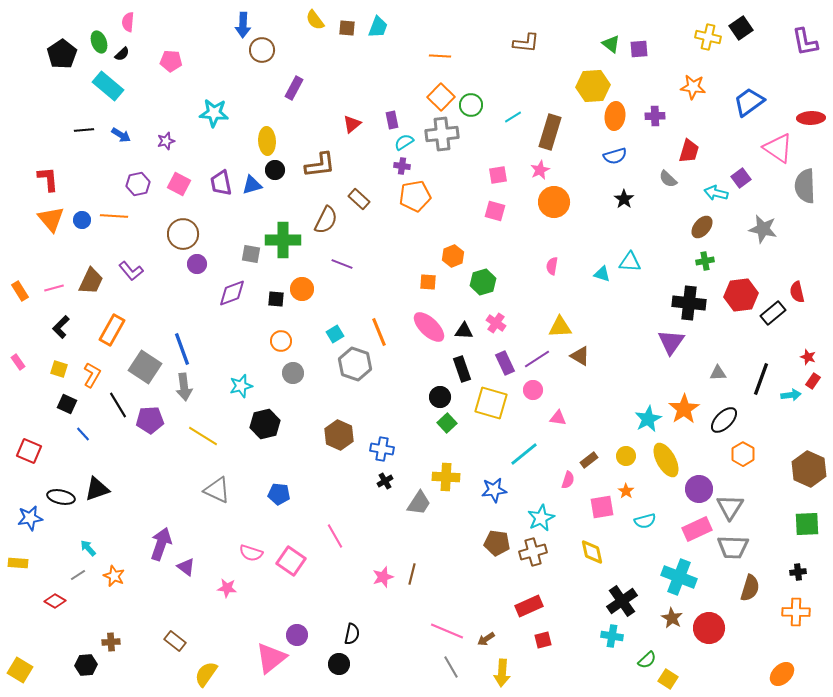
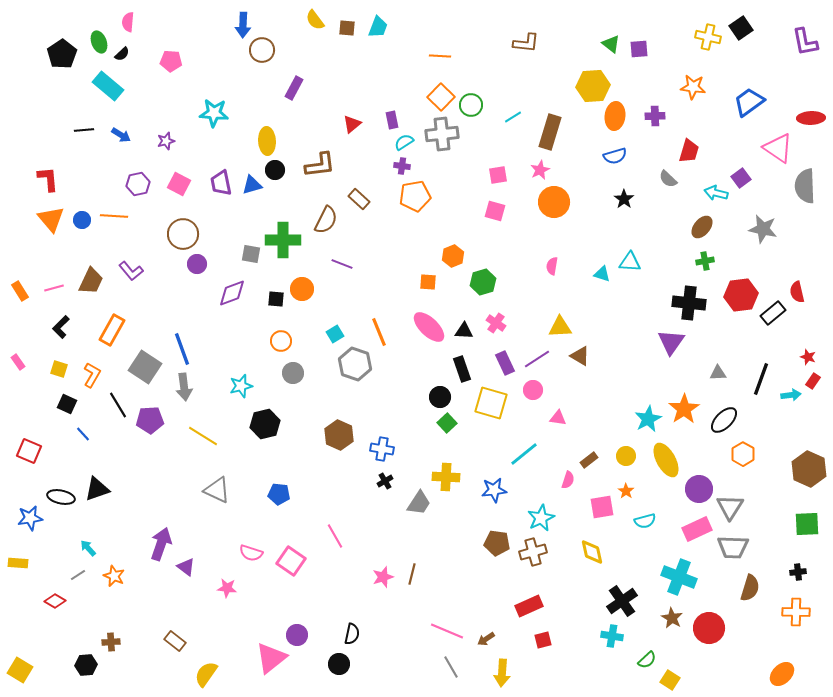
yellow square at (668, 679): moved 2 px right, 1 px down
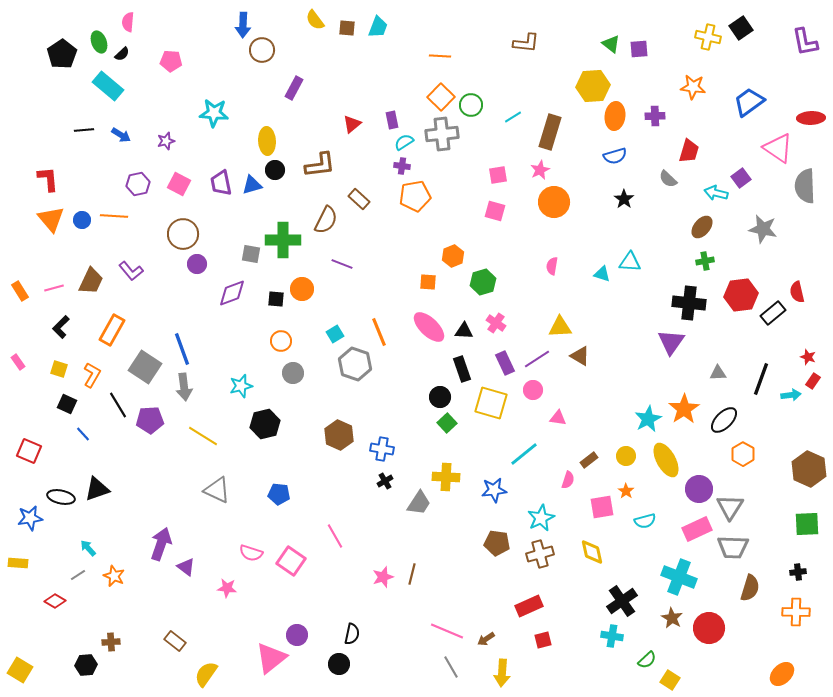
brown cross at (533, 552): moved 7 px right, 2 px down
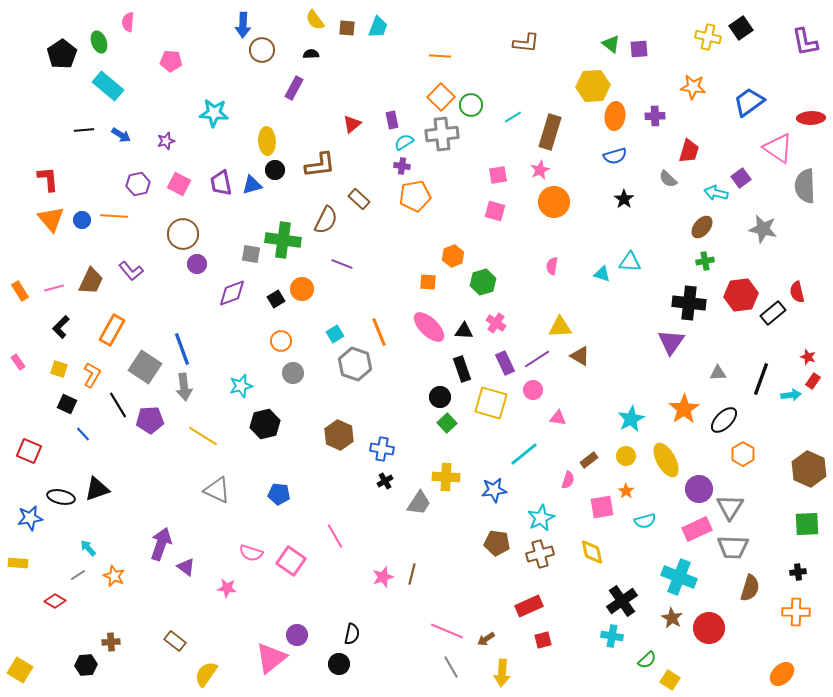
black semicircle at (122, 54): moved 189 px right; rotated 140 degrees counterclockwise
green cross at (283, 240): rotated 8 degrees clockwise
black square at (276, 299): rotated 36 degrees counterclockwise
cyan star at (648, 419): moved 17 px left
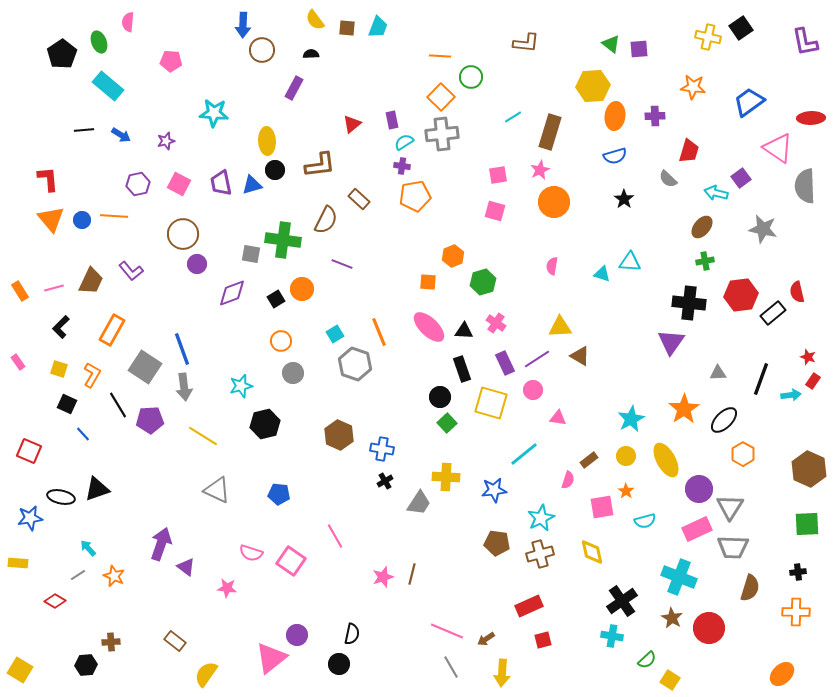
green circle at (471, 105): moved 28 px up
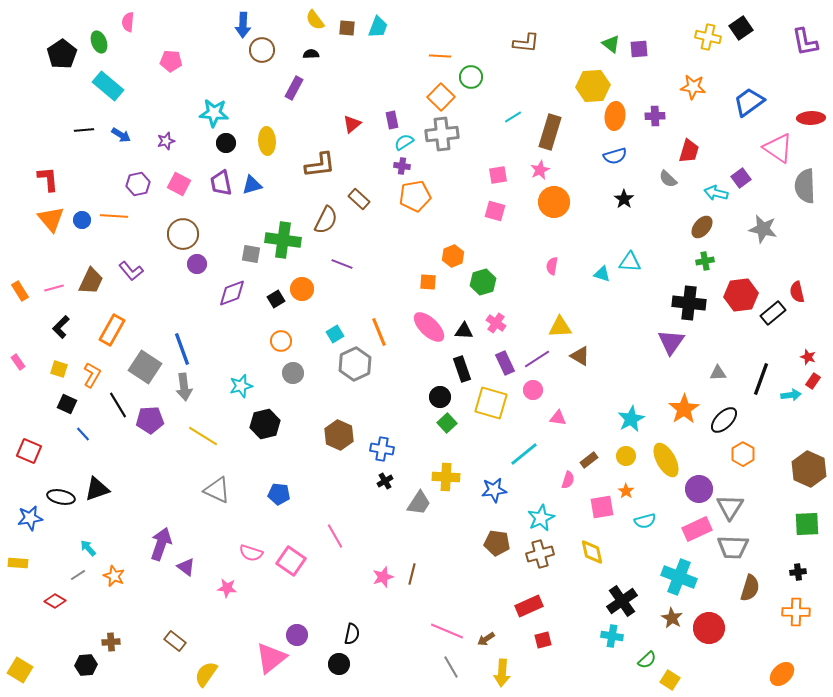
black circle at (275, 170): moved 49 px left, 27 px up
gray hexagon at (355, 364): rotated 16 degrees clockwise
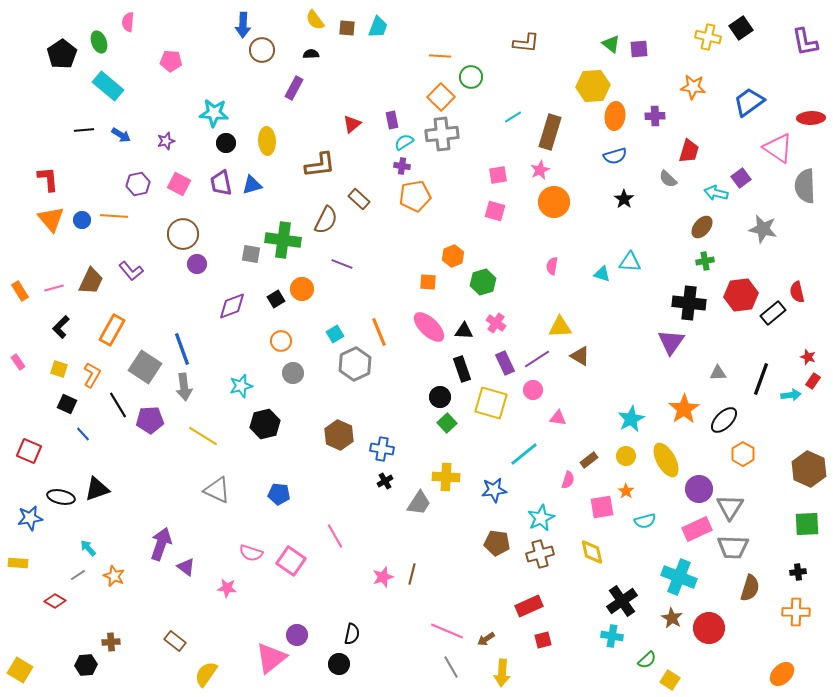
purple diamond at (232, 293): moved 13 px down
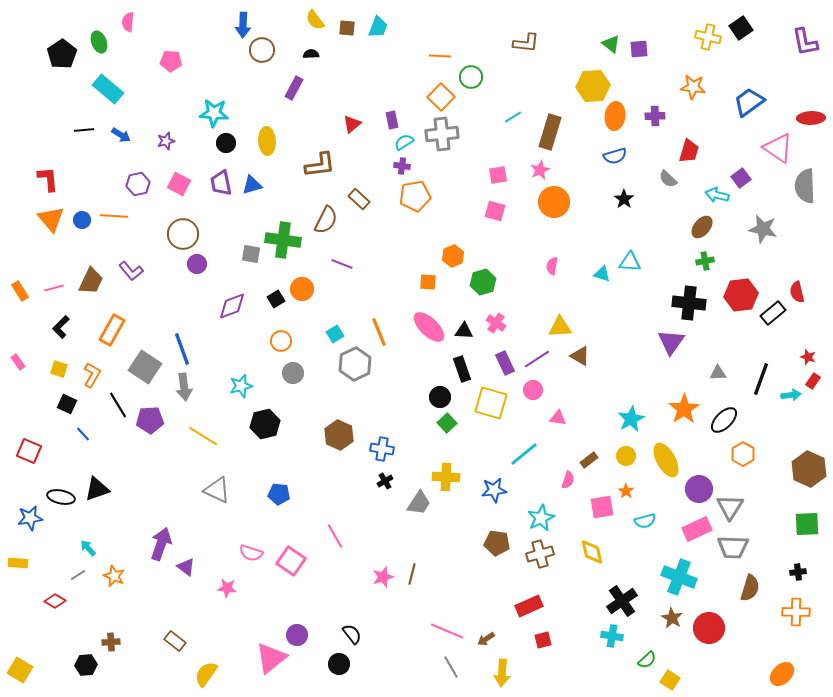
cyan rectangle at (108, 86): moved 3 px down
cyan arrow at (716, 193): moved 1 px right, 2 px down
black semicircle at (352, 634): rotated 50 degrees counterclockwise
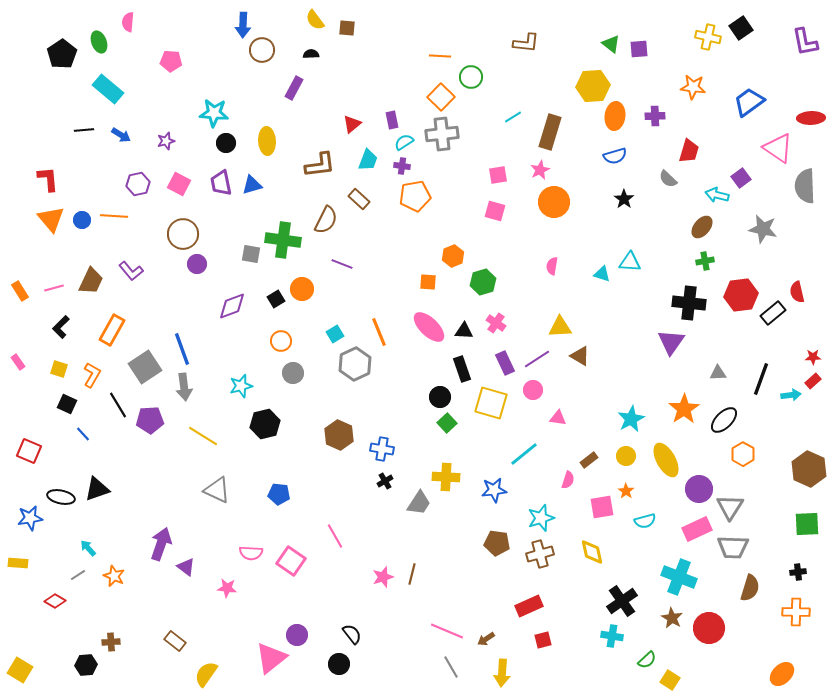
cyan trapezoid at (378, 27): moved 10 px left, 133 px down
red star at (808, 357): moved 5 px right; rotated 21 degrees counterclockwise
gray square at (145, 367): rotated 24 degrees clockwise
red rectangle at (813, 381): rotated 14 degrees clockwise
cyan star at (541, 518): rotated 8 degrees clockwise
pink semicircle at (251, 553): rotated 15 degrees counterclockwise
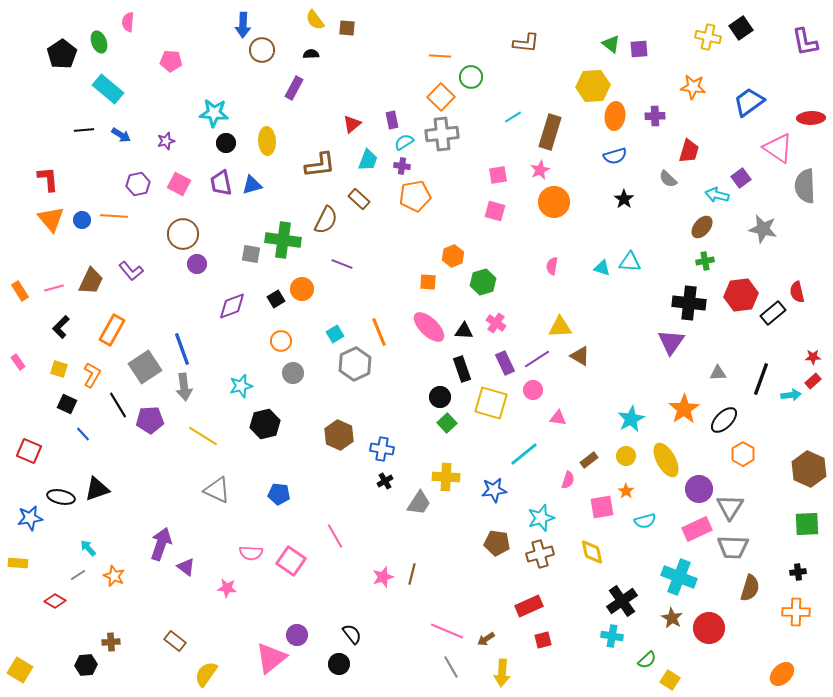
cyan triangle at (602, 274): moved 6 px up
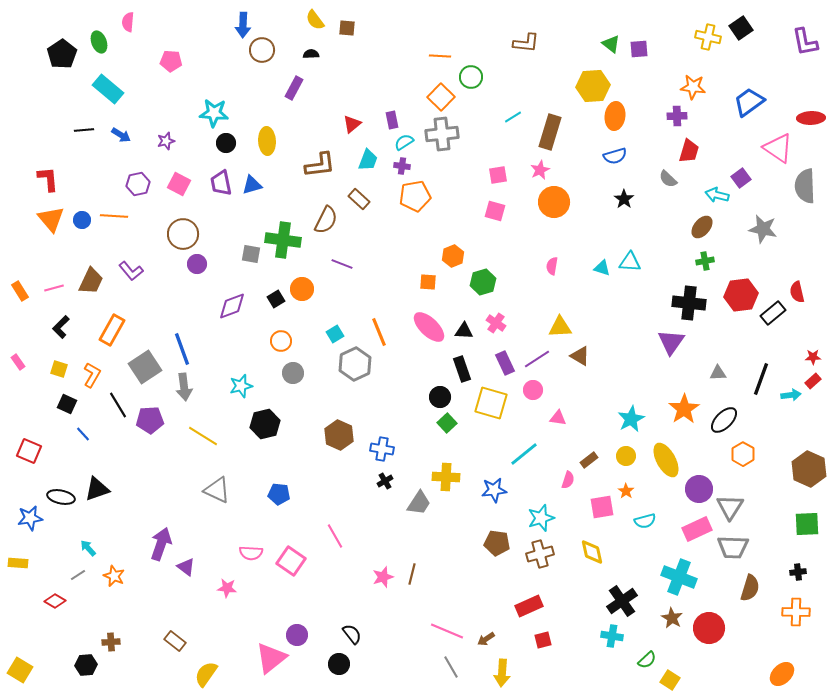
purple cross at (655, 116): moved 22 px right
